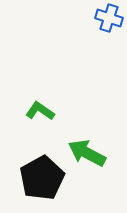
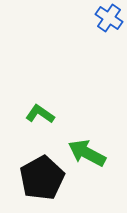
blue cross: rotated 16 degrees clockwise
green L-shape: moved 3 px down
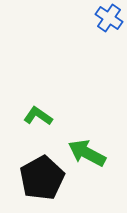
green L-shape: moved 2 px left, 2 px down
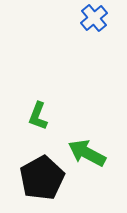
blue cross: moved 15 px left; rotated 16 degrees clockwise
green L-shape: rotated 104 degrees counterclockwise
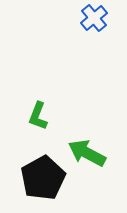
black pentagon: moved 1 px right
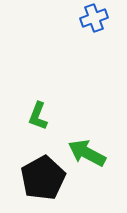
blue cross: rotated 20 degrees clockwise
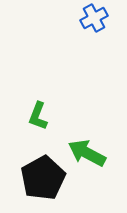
blue cross: rotated 8 degrees counterclockwise
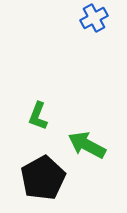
green arrow: moved 8 px up
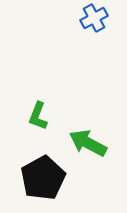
green arrow: moved 1 px right, 2 px up
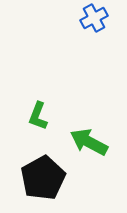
green arrow: moved 1 px right, 1 px up
